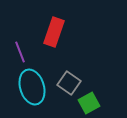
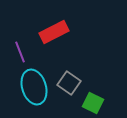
red rectangle: rotated 44 degrees clockwise
cyan ellipse: moved 2 px right
green square: moved 4 px right; rotated 35 degrees counterclockwise
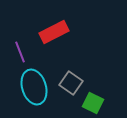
gray square: moved 2 px right
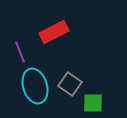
gray square: moved 1 px left, 1 px down
cyan ellipse: moved 1 px right, 1 px up
green square: rotated 25 degrees counterclockwise
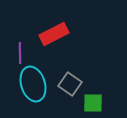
red rectangle: moved 2 px down
purple line: moved 1 px down; rotated 20 degrees clockwise
cyan ellipse: moved 2 px left, 2 px up
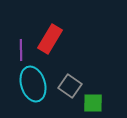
red rectangle: moved 4 px left, 5 px down; rotated 32 degrees counterclockwise
purple line: moved 1 px right, 3 px up
gray square: moved 2 px down
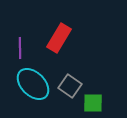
red rectangle: moved 9 px right, 1 px up
purple line: moved 1 px left, 2 px up
cyan ellipse: rotated 28 degrees counterclockwise
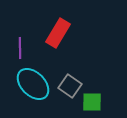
red rectangle: moved 1 px left, 5 px up
green square: moved 1 px left, 1 px up
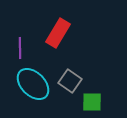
gray square: moved 5 px up
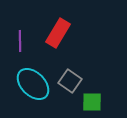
purple line: moved 7 px up
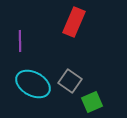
red rectangle: moved 16 px right, 11 px up; rotated 8 degrees counterclockwise
cyan ellipse: rotated 16 degrees counterclockwise
green square: rotated 25 degrees counterclockwise
